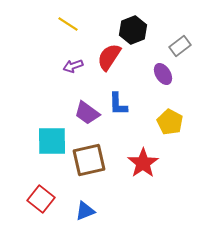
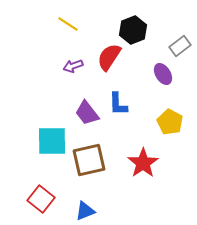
purple trapezoid: rotated 16 degrees clockwise
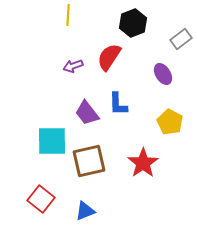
yellow line: moved 9 px up; rotated 60 degrees clockwise
black hexagon: moved 7 px up
gray rectangle: moved 1 px right, 7 px up
brown square: moved 1 px down
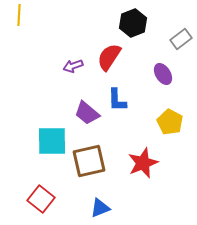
yellow line: moved 49 px left
blue L-shape: moved 1 px left, 4 px up
purple trapezoid: rotated 12 degrees counterclockwise
red star: rotated 12 degrees clockwise
blue triangle: moved 15 px right, 3 px up
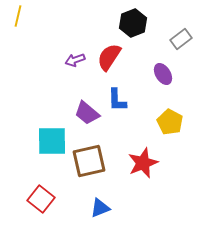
yellow line: moved 1 px left, 1 px down; rotated 10 degrees clockwise
purple arrow: moved 2 px right, 6 px up
